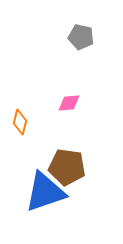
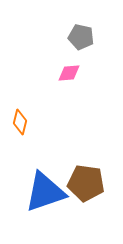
pink diamond: moved 30 px up
brown pentagon: moved 19 px right, 16 px down
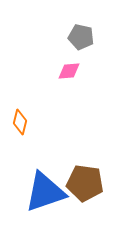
pink diamond: moved 2 px up
brown pentagon: moved 1 px left
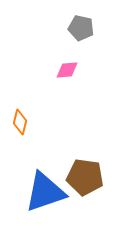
gray pentagon: moved 9 px up
pink diamond: moved 2 px left, 1 px up
brown pentagon: moved 6 px up
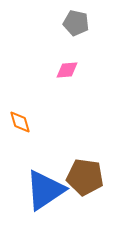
gray pentagon: moved 5 px left, 5 px up
orange diamond: rotated 30 degrees counterclockwise
blue triangle: moved 2 px up; rotated 15 degrees counterclockwise
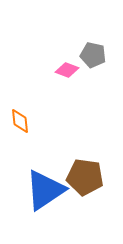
gray pentagon: moved 17 px right, 32 px down
pink diamond: rotated 25 degrees clockwise
orange diamond: moved 1 px up; rotated 10 degrees clockwise
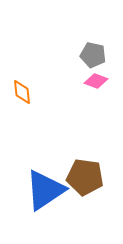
pink diamond: moved 29 px right, 11 px down
orange diamond: moved 2 px right, 29 px up
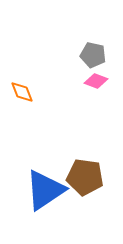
orange diamond: rotated 15 degrees counterclockwise
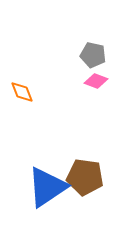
blue triangle: moved 2 px right, 3 px up
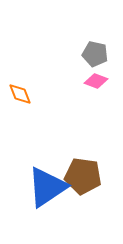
gray pentagon: moved 2 px right, 1 px up
orange diamond: moved 2 px left, 2 px down
brown pentagon: moved 2 px left, 1 px up
